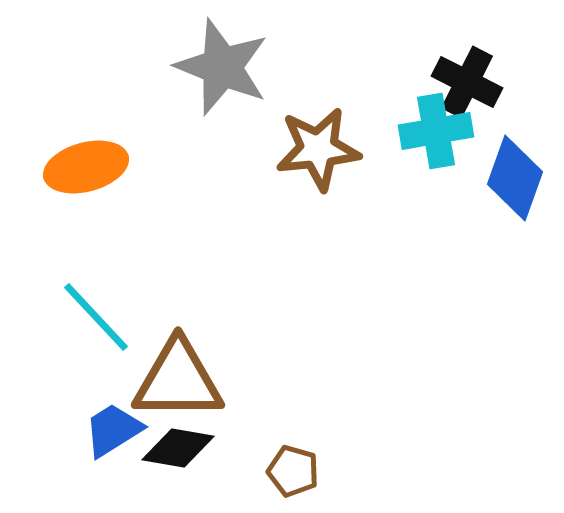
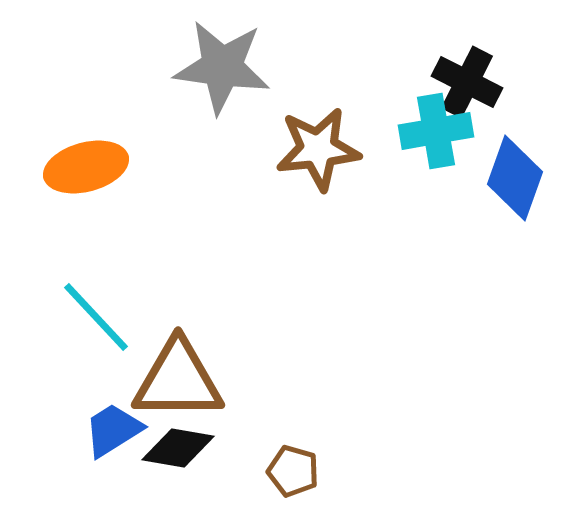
gray star: rotated 14 degrees counterclockwise
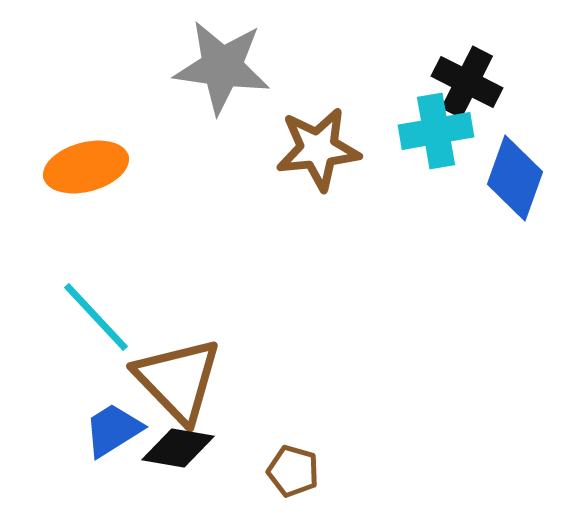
brown triangle: rotated 46 degrees clockwise
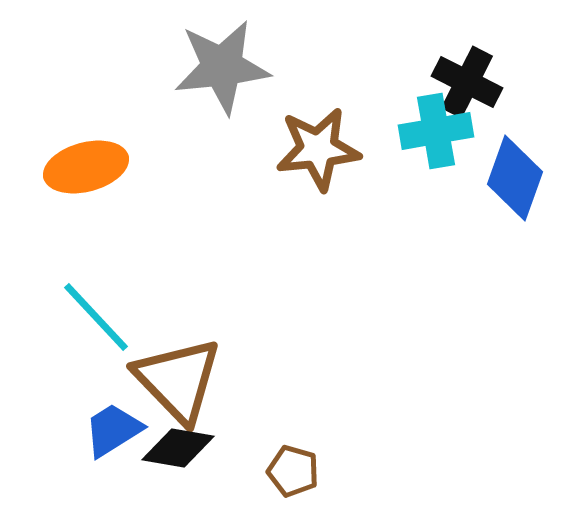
gray star: rotated 14 degrees counterclockwise
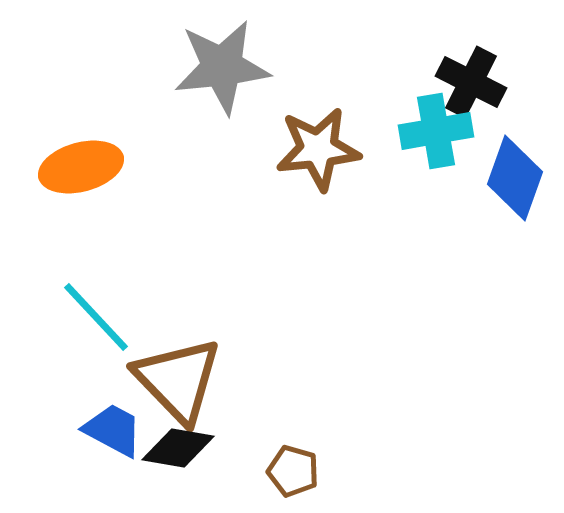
black cross: moved 4 px right
orange ellipse: moved 5 px left
blue trapezoid: rotated 60 degrees clockwise
